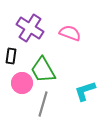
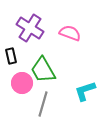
black rectangle: rotated 21 degrees counterclockwise
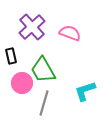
purple cross: moved 2 px right, 1 px up; rotated 16 degrees clockwise
gray line: moved 1 px right, 1 px up
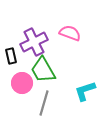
purple cross: moved 2 px right, 15 px down; rotated 16 degrees clockwise
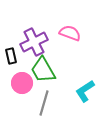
cyan L-shape: rotated 15 degrees counterclockwise
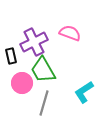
cyan L-shape: moved 1 px left, 1 px down
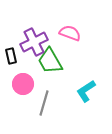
green trapezoid: moved 7 px right, 9 px up
pink circle: moved 1 px right, 1 px down
cyan L-shape: moved 2 px right, 1 px up
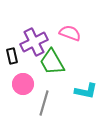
black rectangle: moved 1 px right
green trapezoid: moved 2 px right, 1 px down
cyan L-shape: rotated 135 degrees counterclockwise
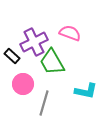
black rectangle: rotated 35 degrees counterclockwise
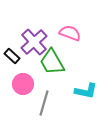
purple cross: rotated 16 degrees counterclockwise
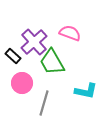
black rectangle: moved 1 px right
pink circle: moved 1 px left, 1 px up
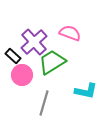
green trapezoid: rotated 88 degrees clockwise
pink circle: moved 8 px up
